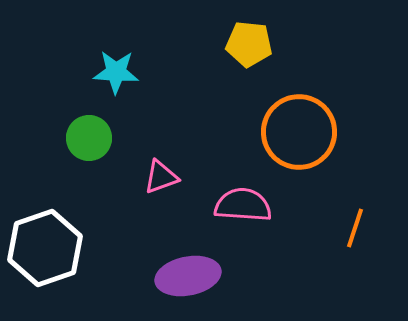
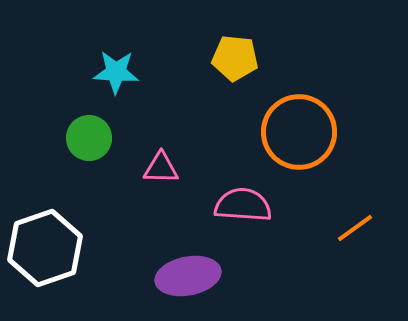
yellow pentagon: moved 14 px left, 14 px down
pink triangle: moved 9 px up; rotated 21 degrees clockwise
orange line: rotated 36 degrees clockwise
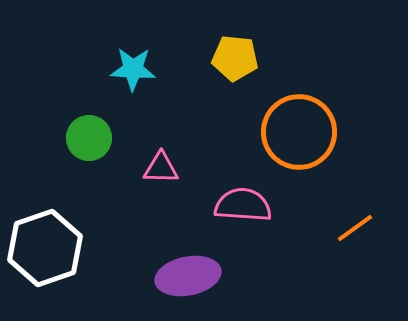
cyan star: moved 17 px right, 3 px up
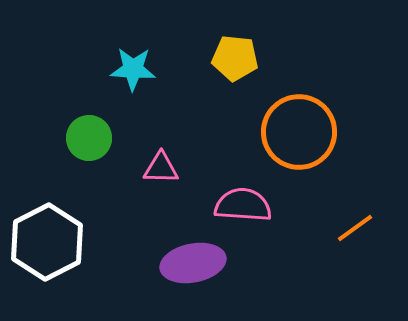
white hexagon: moved 2 px right, 6 px up; rotated 8 degrees counterclockwise
purple ellipse: moved 5 px right, 13 px up
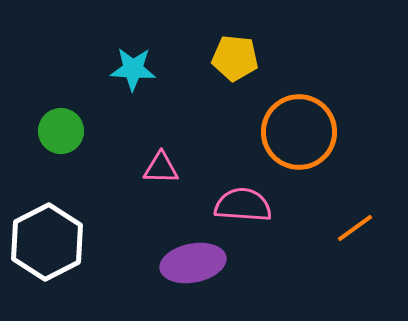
green circle: moved 28 px left, 7 px up
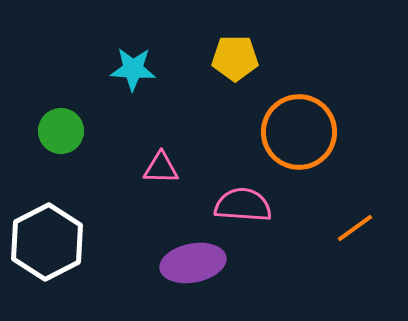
yellow pentagon: rotated 6 degrees counterclockwise
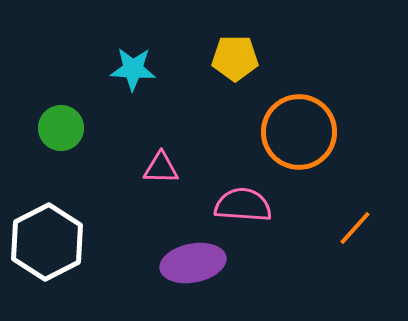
green circle: moved 3 px up
orange line: rotated 12 degrees counterclockwise
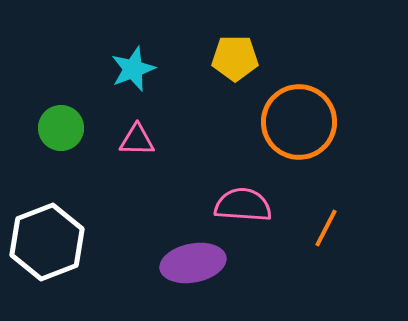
cyan star: rotated 24 degrees counterclockwise
orange circle: moved 10 px up
pink triangle: moved 24 px left, 28 px up
orange line: moved 29 px left; rotated 15 degrees counterclockwise
white hexagon: rotated 6 degrees clockwise
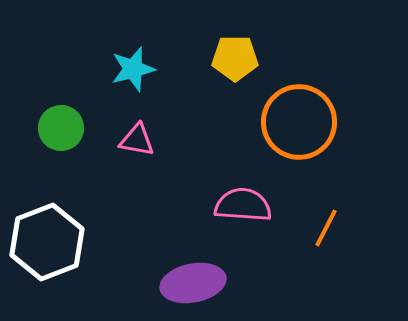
cyan star: rotated 6 degrees clockwise
pink triangle: rotated 9 degrees clockwise
purple ellipse: moved 20 px down
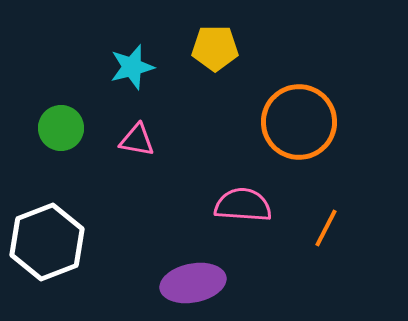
yellow pentagon: moved 20 px left, 10 px up
cyan star: moved 1 px left, 2 px up
